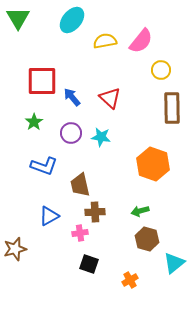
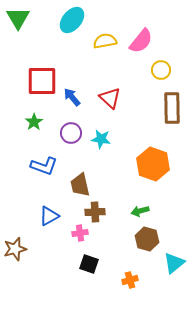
cyan star: moved 2 px down
orange cross: rotated 14 degrees clockwise
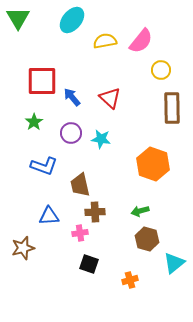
blue triangle: rotated 25 degrees clockwise
brown star: moved 8 px right, 1 px up
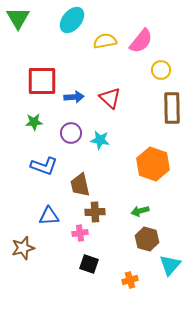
blue arrow: moved 2 px right; rotated 126 degrees clockwise
green star: rotated 30 degrees clockwise
cyan star: moved 1 px left, 1 px down
cyan triangle: moved 4 px left, 2 px down; rotated 10 degrees counterclockwise
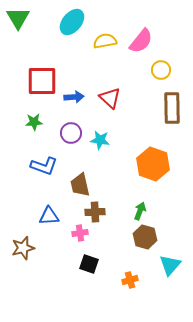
cyan ellipse: moved 2 px down
green arrow: rotated 126 degrees clockwise
brown hexagon: moved 2 px left, 2 px up
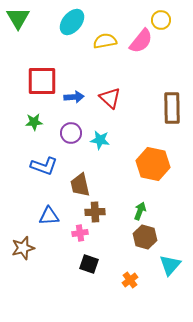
yellow circle: moved 50 px up
orange hexagon: rotated 8 degrees counterclockwise
orange cross: rotated 21 degrees counterclockwise
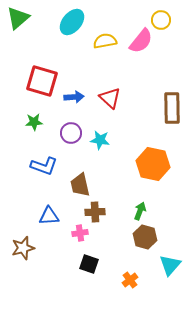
green triangle: rotated 20 degrees clockwise
red square: rotated 16 degrees clockwise
